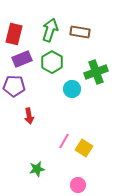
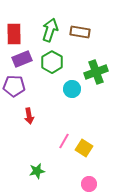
red rectangle: rotated 15 degrees counterclockwise
green star: moved 2 px down
pink circle: moved 11 px right, 1 px up
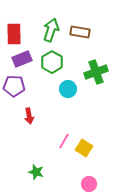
green arrow: moved 1 px right
cyan circle: moved 4 px left
green star: moved 1 px left, 1 px down; rotated 28 degrees clockwise
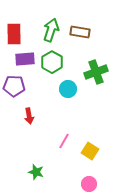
purple rectangle: moved 3 px right; rotated 18 degrees clockwise
yellow square: moved 6 px right, 3 px down
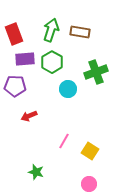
red rectangle: rotated 20 degrees counterclockwise
purple pentagon: moved 1 px right
red arrow: rotated 77 degrees clockwise
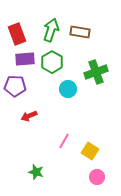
red rectangle: moved 3 px right
pink circle: moved 8 px right, 7 px up
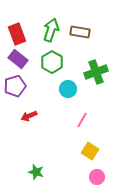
purple rectangle: moved 7 px left; rotated 42 degrees clockwise
purple pentagon: rotated 20 degrees counterclockwise
pink line: moved 18 px right, 21 px up
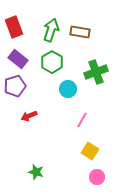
red rectangle: moved 3 px left, 7 px up
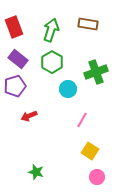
brown rectangle: moved 8 px right, 8 px up
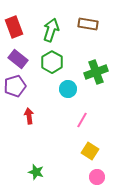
red arrow: rotated 105 degrees clockwise
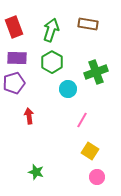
purple rectangle: moved 1 px left, 1 px up; rotated 36 degrees counterclockwise
purple pentagon: moved 1 px left, 3 px up
